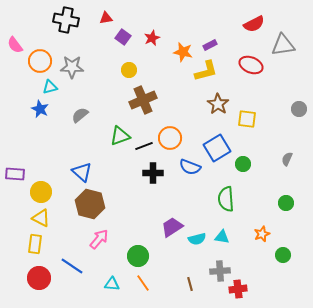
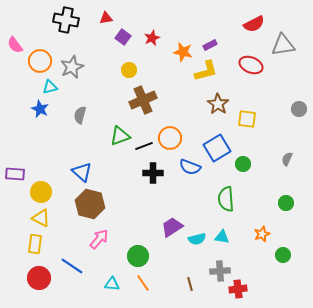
gray star at (72, 67): rotated 25 degrees counterclockwise
gray semicircle at (80, 115): rotated 36 degrees counterclockwise
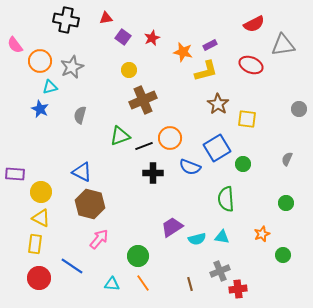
blue triangle at (82, 172): rotated 15 degrees counterclockwise
gray cross at (220, 271): rotated 18 degrees counterclockwise
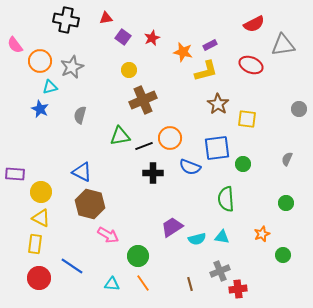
green triangle at (120, 136): rotated 10 degrees clockwise
blue square at (217, 148): rotated 24 degrees clockwise
pink arrow at (99, 239): moved 9 px right, 4 px up; rotated 80 degrees clockwise
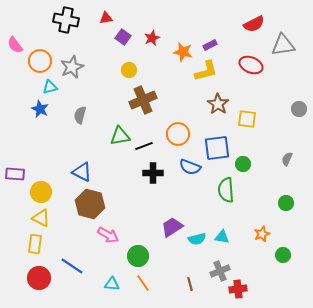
orange circle at (170, 138): moved 8 px right, 4 px up
green semicircle at (226, 199): moved 9 px up
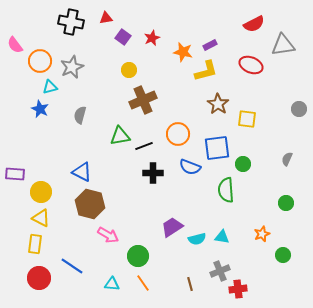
black cross at (66, 20): moved 5 px right, 2 px down
